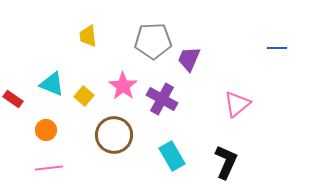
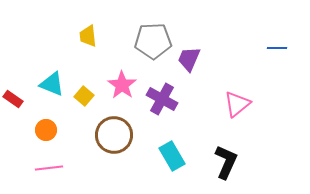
pink star: moved 1 px left, 1 px up
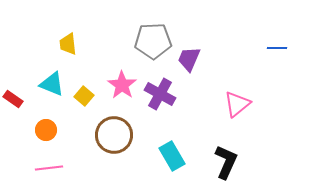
yellow trapezoid: moved 20 px left, 8 px down
purple cross: moved 2 px left, 5 px up
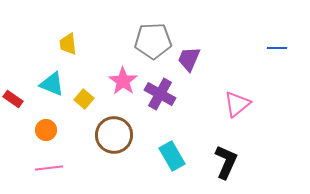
pink star: moved 1 px right, 4 px up
yellow square: moved 3 px down
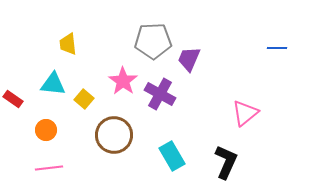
cyan triangle: moved 1 px right; rotated 16 degrees counterclockwise
pink triangle: moved 8 px right, 9 px down
